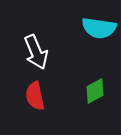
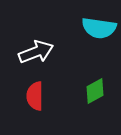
white arrow: rotated 88 degrees counterclockwise
red semicircle: rotated 12 degrees clockwise
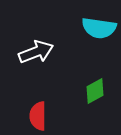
red semicircle: moved 3 px right, 20 px down
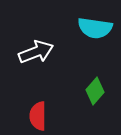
cyan semicircle: moved 4 px left
green diamond: rotated 20 degrees counterclockwise
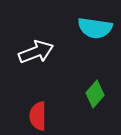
green diamond: moved 3 px down
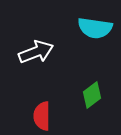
green diamond: moved 3 px left, 1 px down; rotated 12 degrees clockwise
red semicircle: moved 4 px right
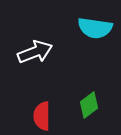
white arrow: moved 1 px left
green diamond: moved 3 px left, 10 px down
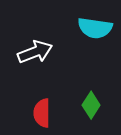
green diamond: moved 2 px right; rotated 20 degrees counterclockwise
red semicircle: moved 3 px up
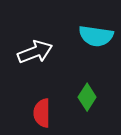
cyan semicircle: moved 1 px right, 8 px down
green diamond: moved 4 px left, 8 px up
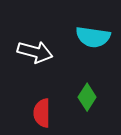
cyan semicircle: moved 3 px left, 1 px down
white arrow: rotated 36 degrees clockwise
